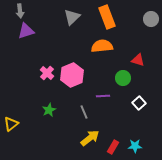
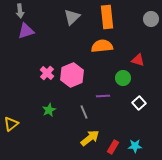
orange rectangle: rotated 15 degrees clockwise
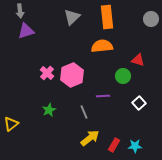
green circle: moved 2 px up
red rectangle: moved 1 px right, 2 px up
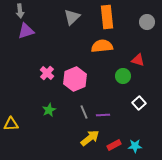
gray circle: moved 4 px left, 3 px down
pink hexagon: moved 3 px right, 4 px down
purple line: moved 19 px down
yellow triangle: rotated 35 degrees clockwise
red rectangle: rotated 32 degrees clockwise
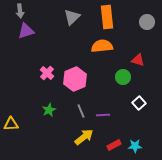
green circle: moved 1 px down
gray line: moved 3 px left, 1 px up
yellow arrow: moved 6 px left, 1 px up
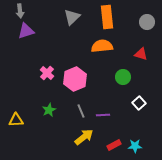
red triangle: moved 3 px right, 6 px up
yellow triangle: moved 5 px right, 4 px up
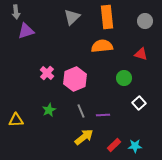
gray arrow: moved 4 px left, 1 px down
gray circle: moved 2 px left, 1 px up
green circle: moved 1 px right, 1 px down
red rectangle: rotated 16 degrees counterclockwise
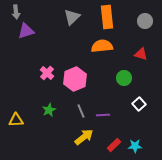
white square: moved 1 px down
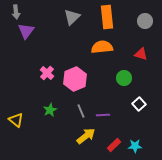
purple triangle: rotated 36 degrees counterclockwise
orange semicircle: moved 1 px down
green star: moved 1 px right
yellow triangle: rotated 42 degrees clockwise
yellow arrow: moved 2 px right, 1 px up
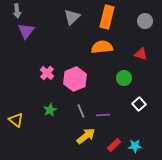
gray arrow: moved 1 px right, 1 px up
orange rectangle: rotated 20 degrees clockwise
